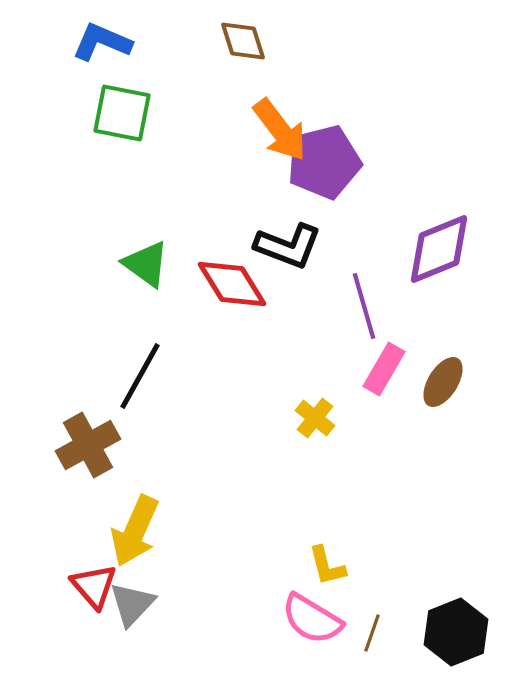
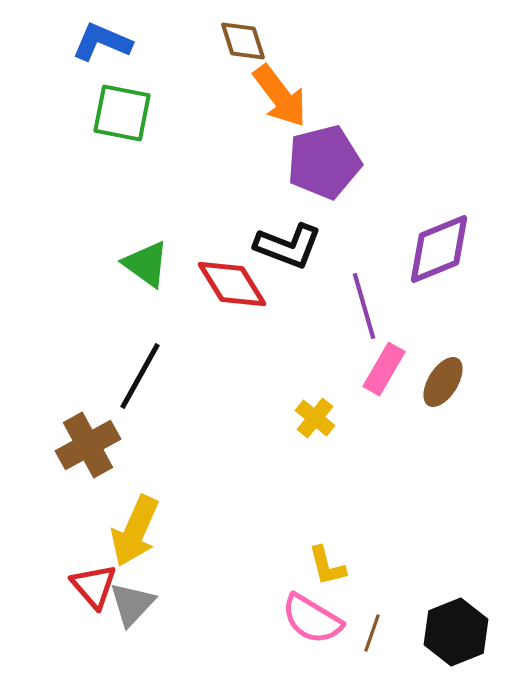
orange arrow: moved 34 px up
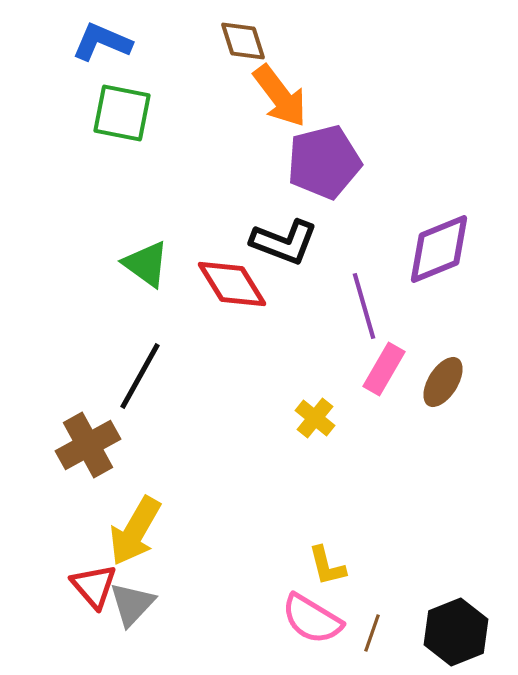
black L-shape: moved 4 px left, 4 px up
yellow arrow: rotated 6 degrees clockwise
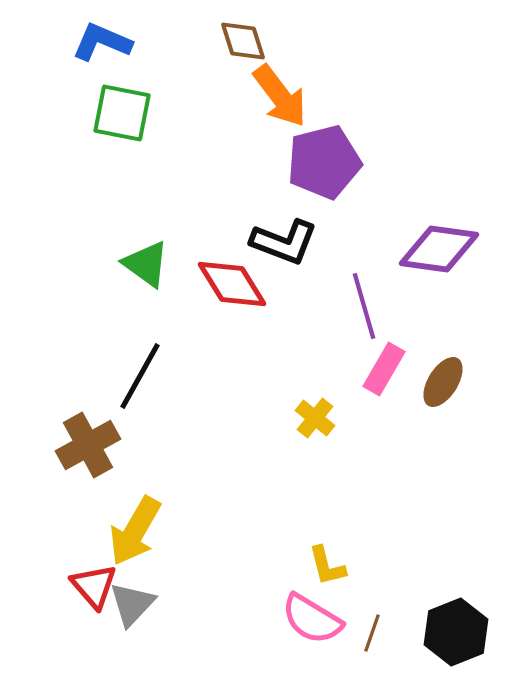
purple diamond: rotated 30 degrees clockwise
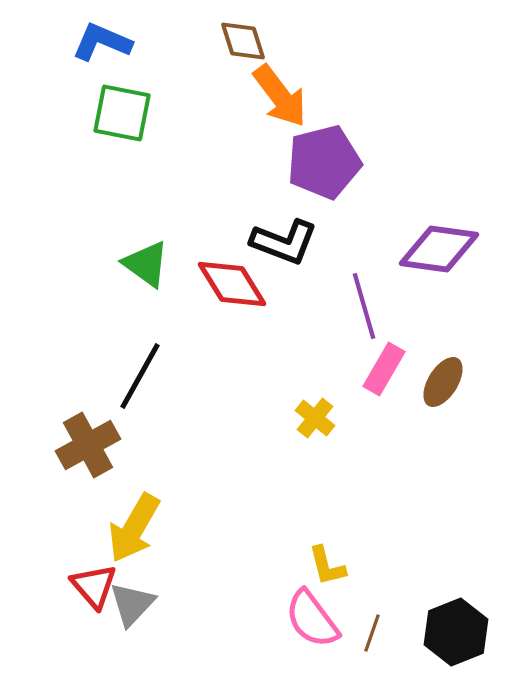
yellow arrow: moved 1 px left, 3 px up
pink semicircle: rotated 22 degrees clockwise
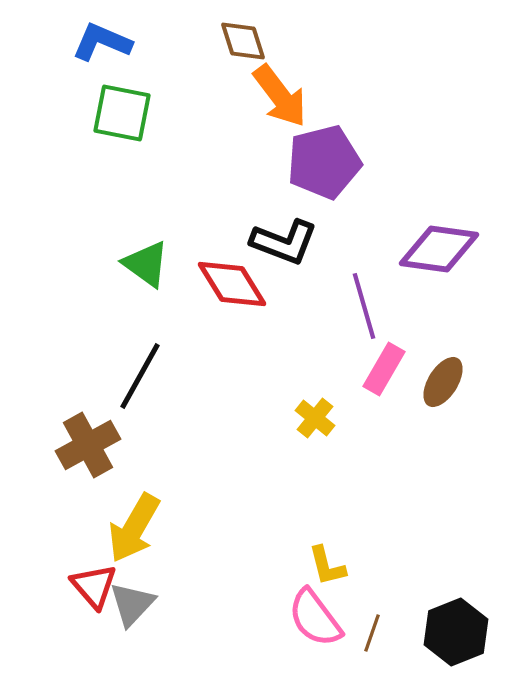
pink semicircle: moved 3 px right, 1 px up
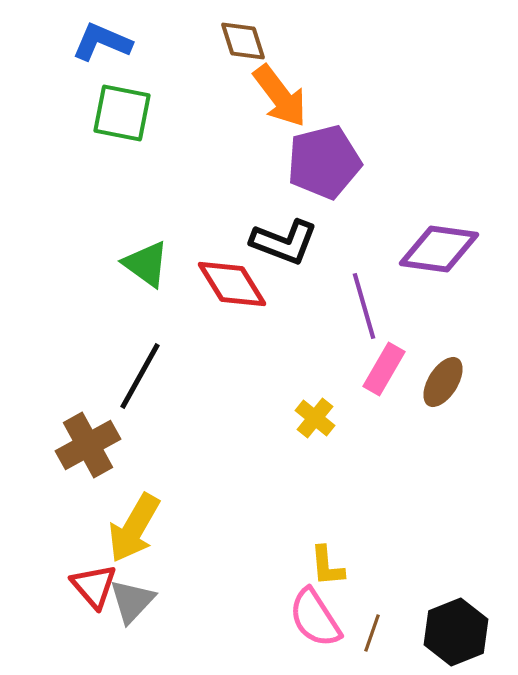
yellow L-shape: rotated 9 degrees clockwise
gray triangle: moved 3 px up
pink semicircle: rotated 4 degrees clockwise
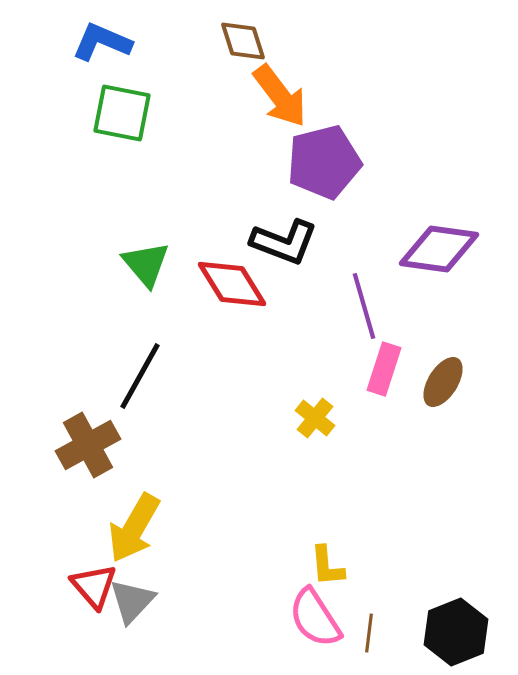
green triangle: rotated 14 degrees clockwise
pink rectangle: rotated 12 degrees counterclockwise
brown line: moved 3 px left; rotated 12 degrees counterclockwise
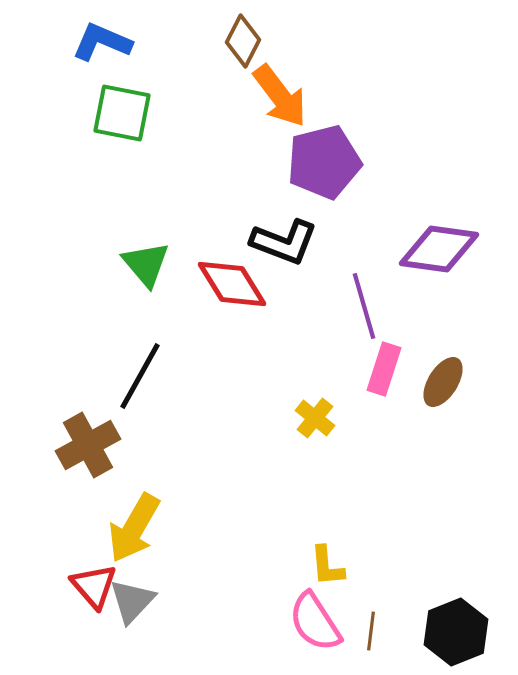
brown diamond: rotated 45 degrees clockwise
pink semicircle: moved 4 px down
brown line: moved 2 px right, 2 px up
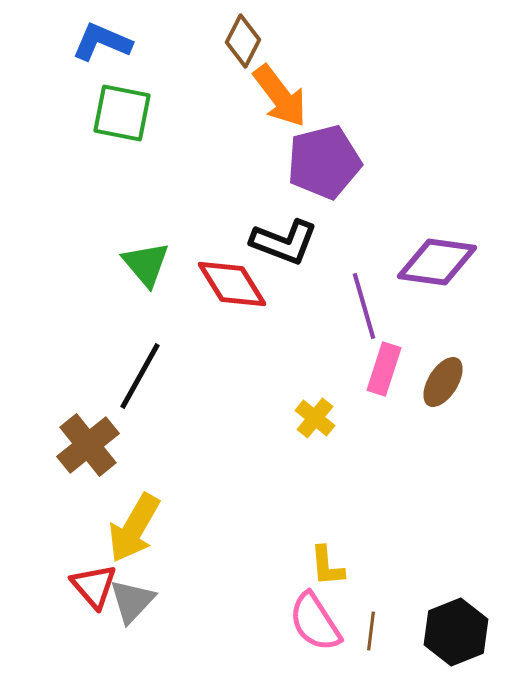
purple diamond: moved 2 px left, 13 px down
brown cross: rotated 10 degrees counterclockwise
